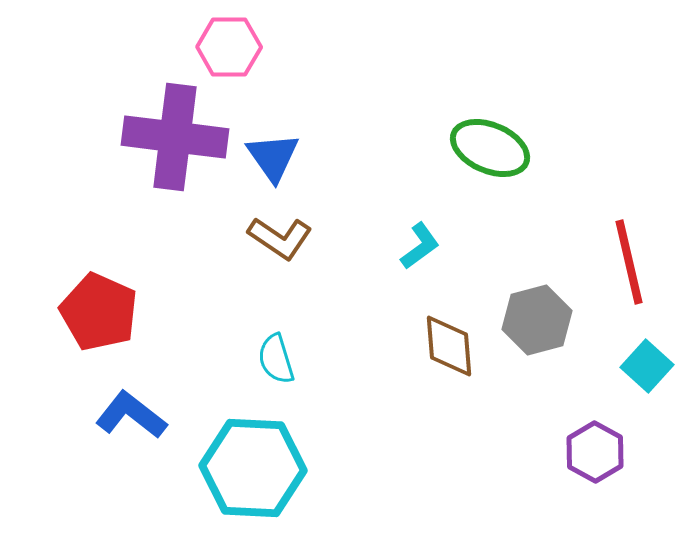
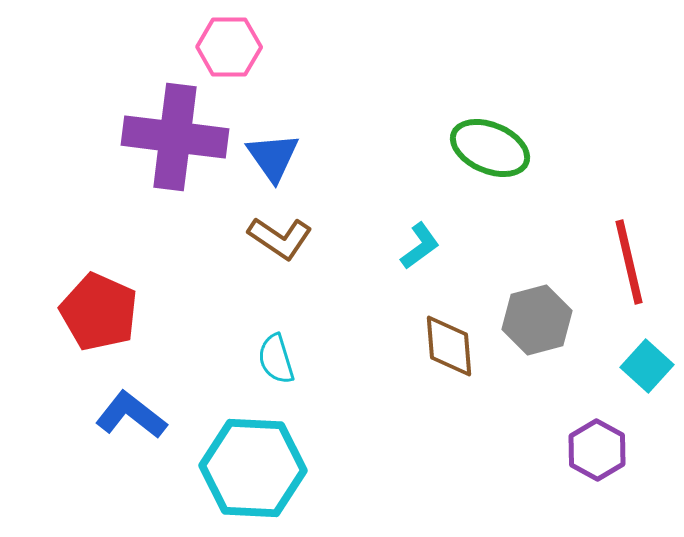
purple hexagon: moved 2 px right, 2 px up
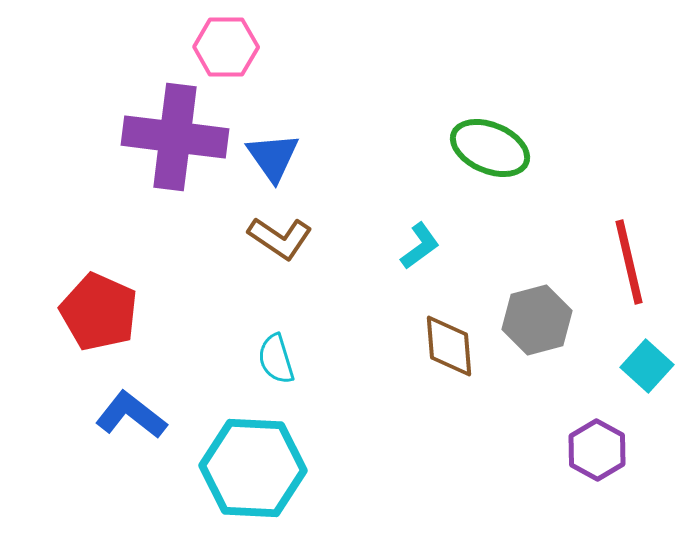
pink hexagon: moved 3 px left
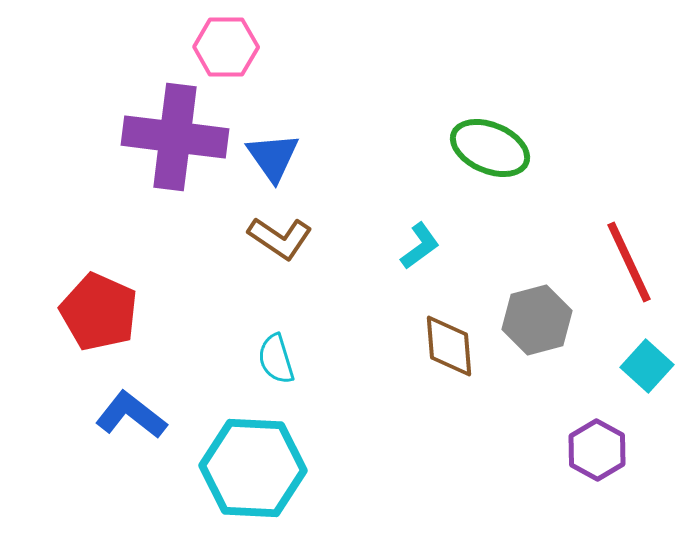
red line: rotated 12 degrees counterclockwise
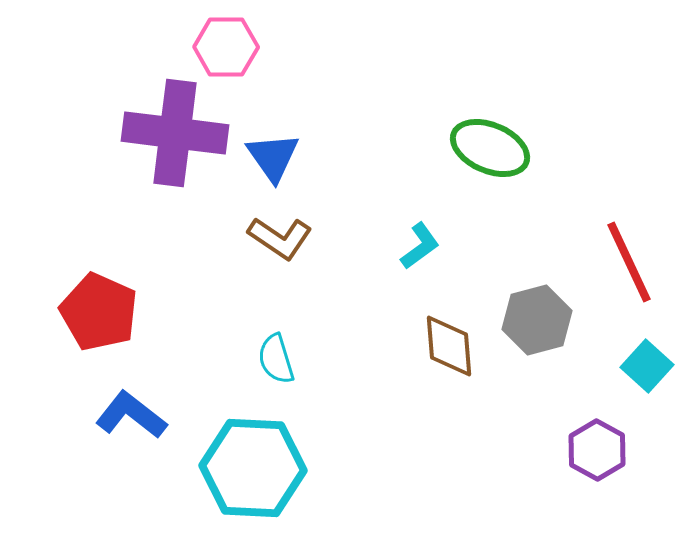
purple cross: moved 4 px up
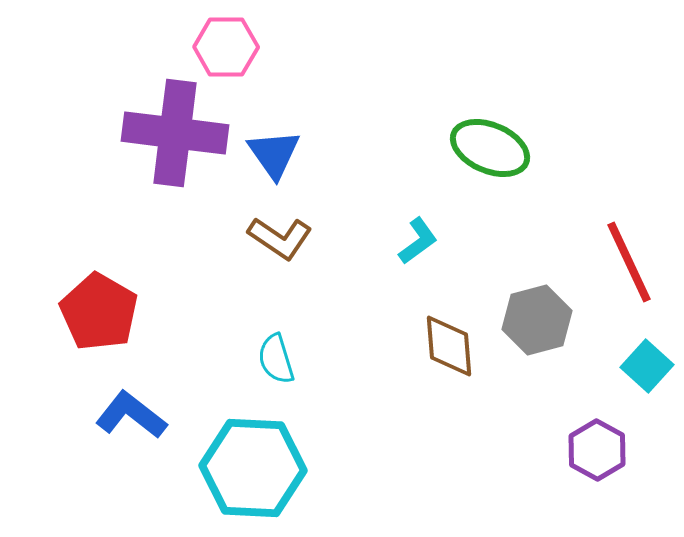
blue triangle: moved 1 px right, 3 px up
cyan L-shape: moved 2 px left, 5 px up
red pentagon: rotated 6 degrees clockwise
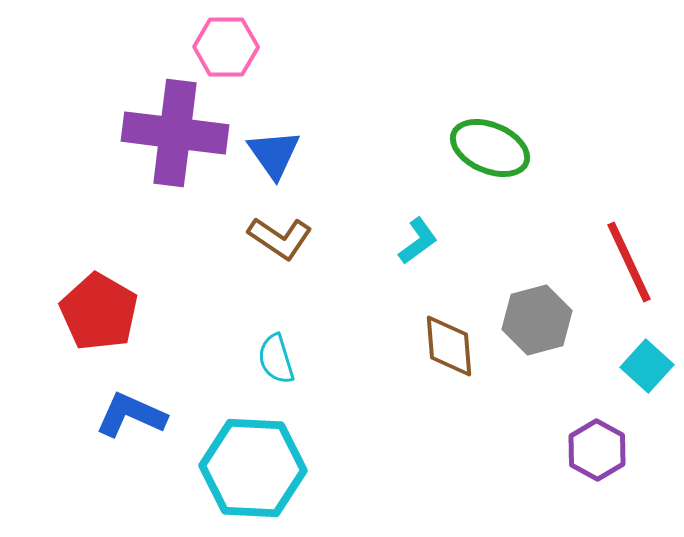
blue L-shape: rotated 14 degrees counterclockwise
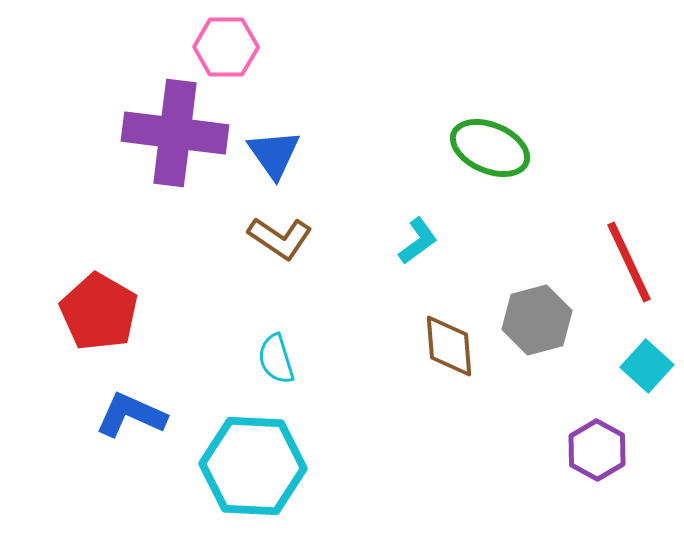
cyan hexagon: moved 2 px up
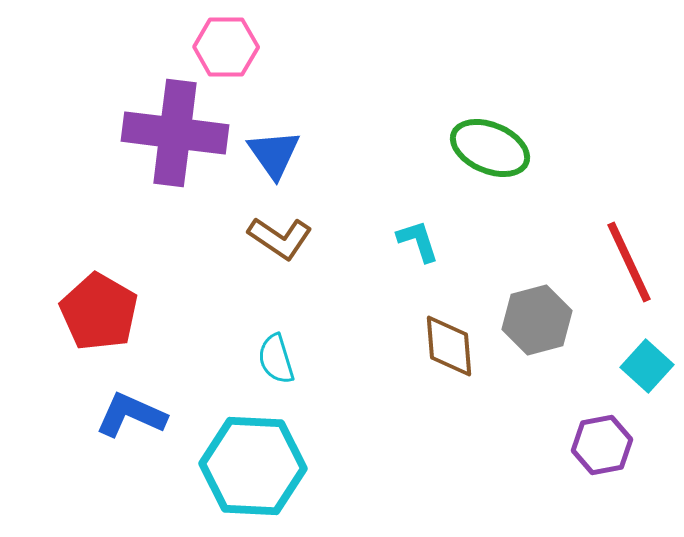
cyan L-shape: rotated 72 degrees counterclockwise
purple hexagon: moved 5 px right, 5 px up; rotated 20 degrees clockwise
